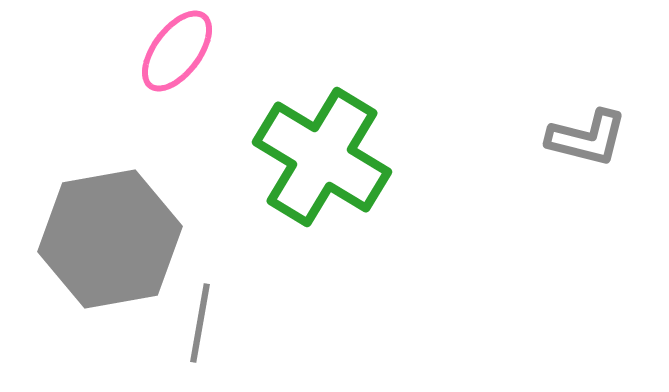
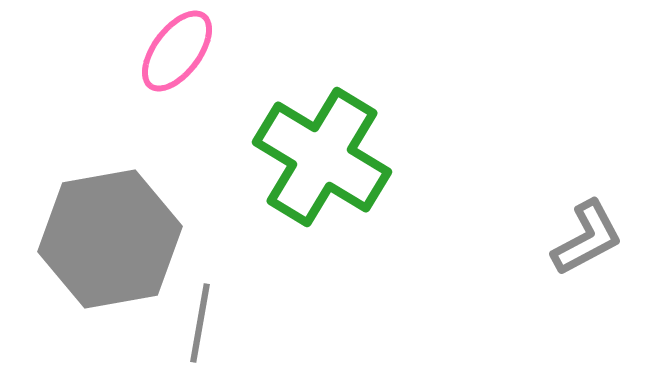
gray L-shape: moved 100 px down; rotated 42 degrees counterclockwise
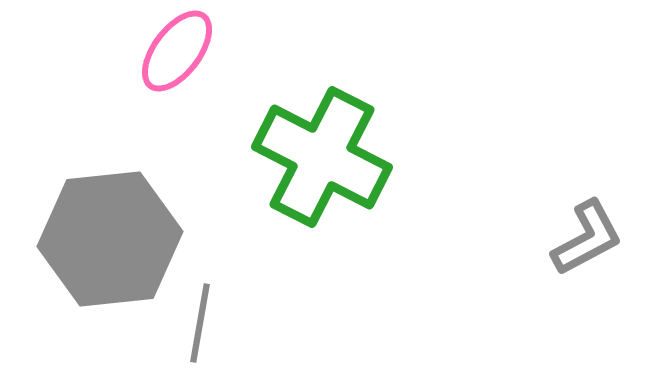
green cross: rotated 4 degrees counterclockwise
gray hexagon: rotated 4 degrees clockwise
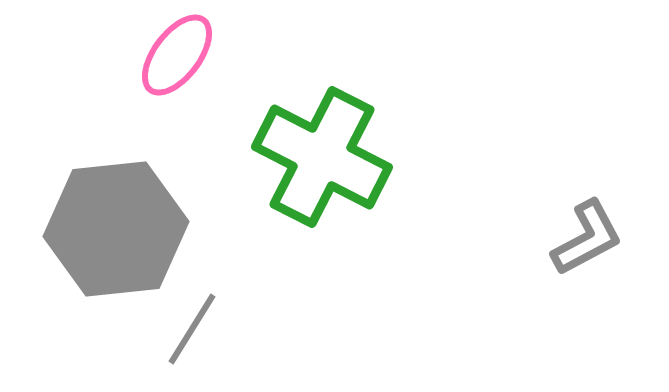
pink ellipse: moved 4 px down
gray hexagon: moved 6 px right, 10 px up
gray line: moved 8 px left, 6 px down; rotated 22 degrees clockwise
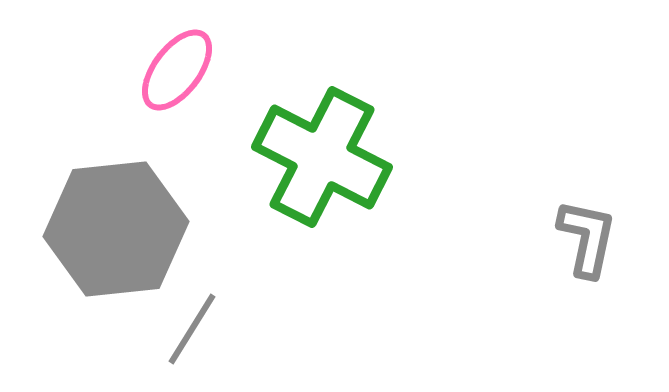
pink ellipse: moved 15 px down
gray L-shape: rotated 50 degrees counterclockwise
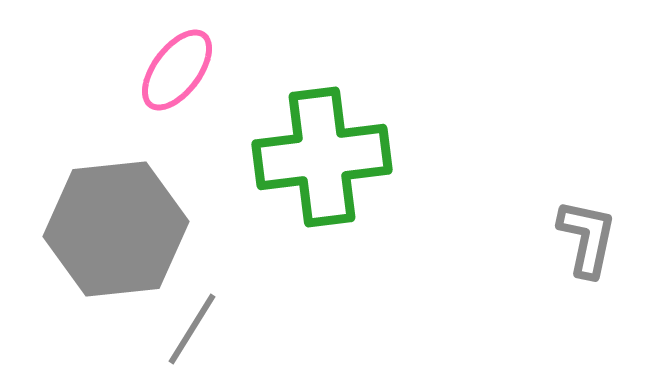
green cross: rotated 34 degrees counterclockwise
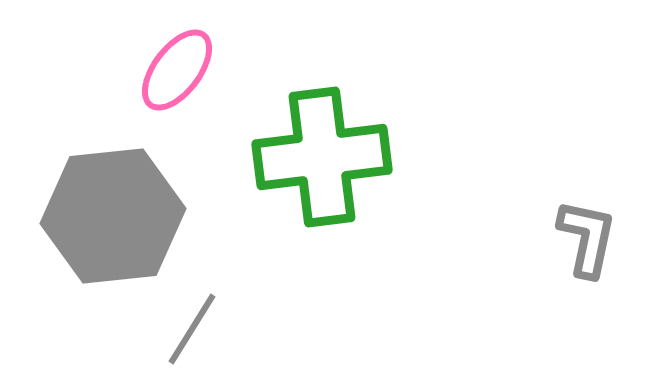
gray hexagon: moved 3 px left, 13 px up
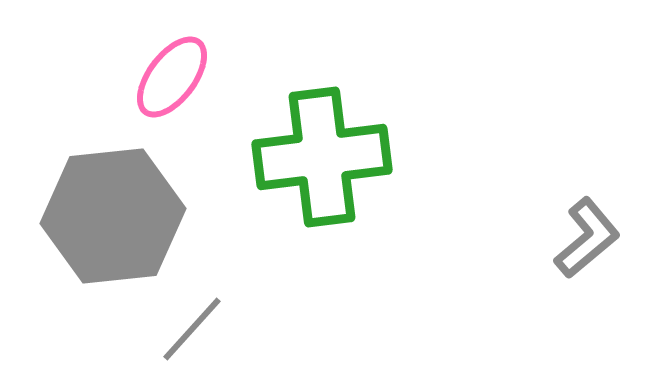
pink ellipse: moved 5 px left, 7 px down
gray L-shape: rotated 38 degrees clockwise
gray line: rotated 10 degrees clockwise
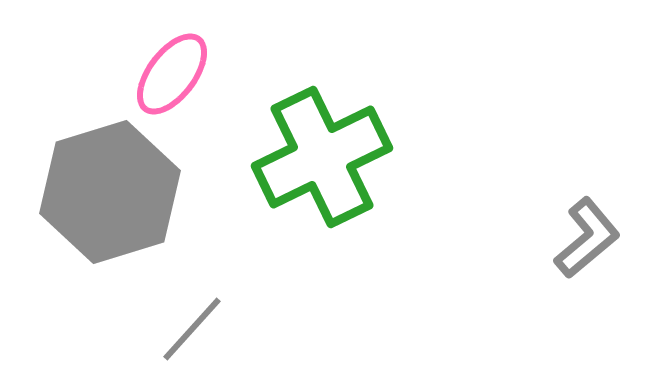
pink ellipse: moved 3 px up
green cross: rotated 19 degrees counterclockwise
gray hexagon: moved 3 px left, 24 px up; rotated 11 degrees counterclockwise
